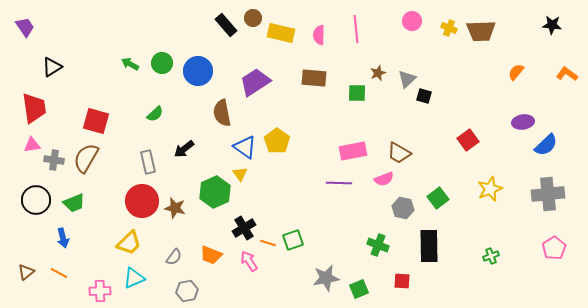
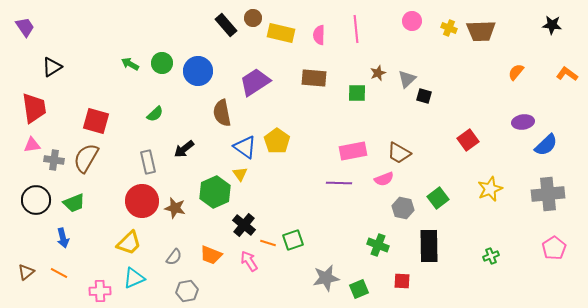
black cross at (244, 228): moved 3 px up; rotated 20 degrees counterclockwise
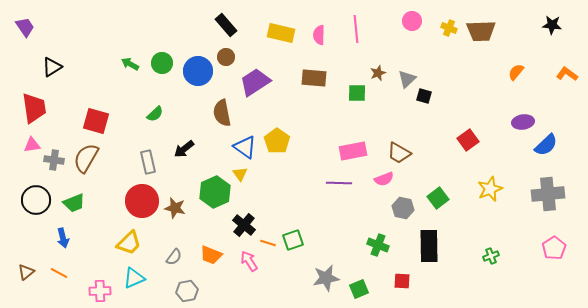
brown circle at (253, 18): moved 27 px left, 39 px down
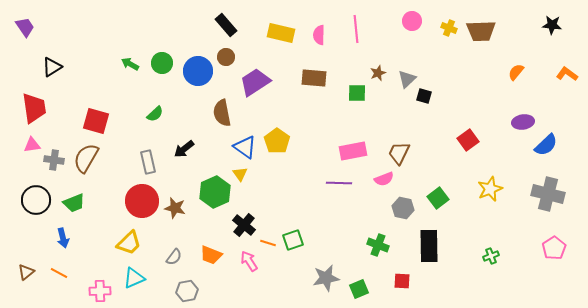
brown trapezoid at (399, 153): rotated 85 degrees clockwise
gray cross at (548, 194): rotated 20 degrees clockwise
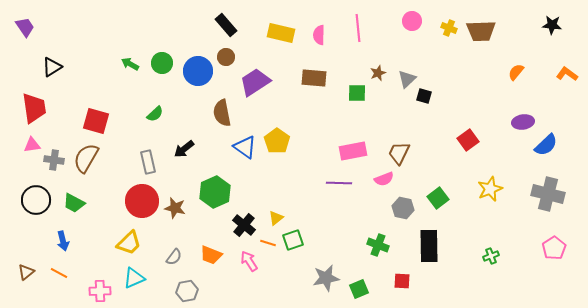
pink line at (356, 29): moved 2 px right, 1 px up
yellow triangle at (240, 174): moved 36 px right, 44 px down; rotated 28 degrees clockwise
green trapezoid at (74, 203): rotated 50 degrees clockwise
blue arrow at (63, 238): moved 3 px down
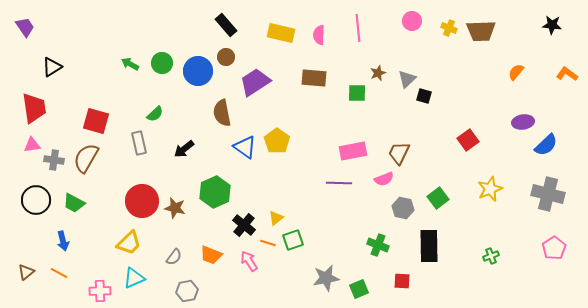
gray rectangle at (148, 162): moved 9 px left, 19 px up
